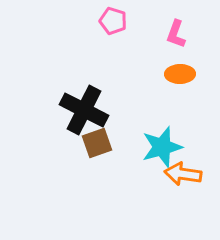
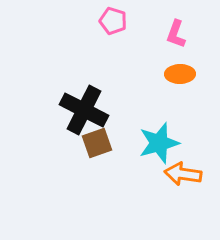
cyan star: moved 3 px left, 4 px up
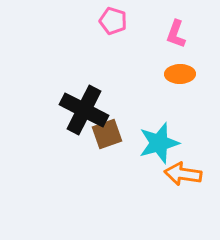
brown square: moved 10 px right, 9 px up
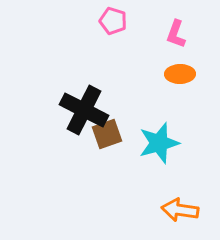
orange arrow: moved 3 px left, 36 px down
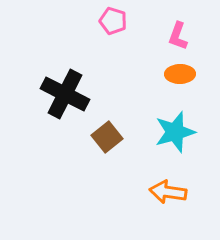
pink L-shape: moved 2 px right, 2 px down
black cross: moved 19 px left, 16 px up
brown square: moved 3 px down; rotated 20 degrees counterclockwise
cyan star: moved 16 px right, 11 px up
orange arrow: moved 12 px left, 18 px up
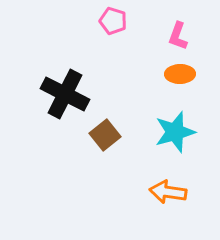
brown square: moved 2 px left, 2 px up
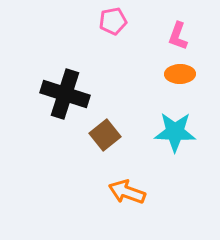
pink pentagon: rotated 28 degrees counterclockwise
black cross: rotated 9 degrees counterclockwise
cyan star: rotated 18 degrees clockwise
orange arrow: moved 41 px left; rotated 12 degrees clockwise
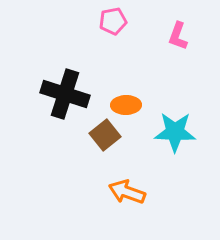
orange ellipse: moved 54 px left, 31 px down
